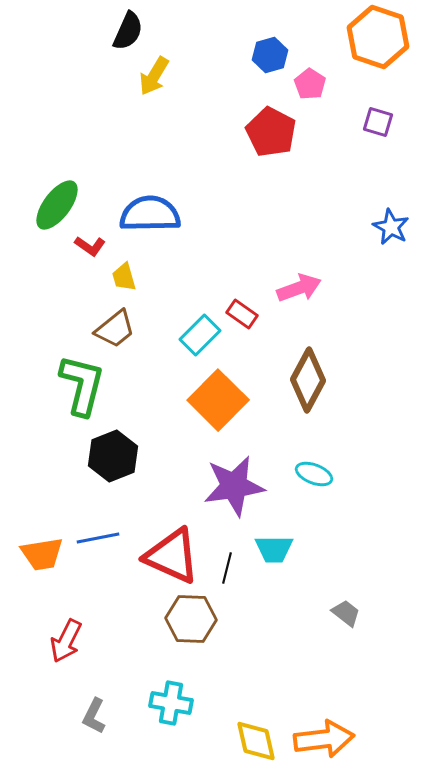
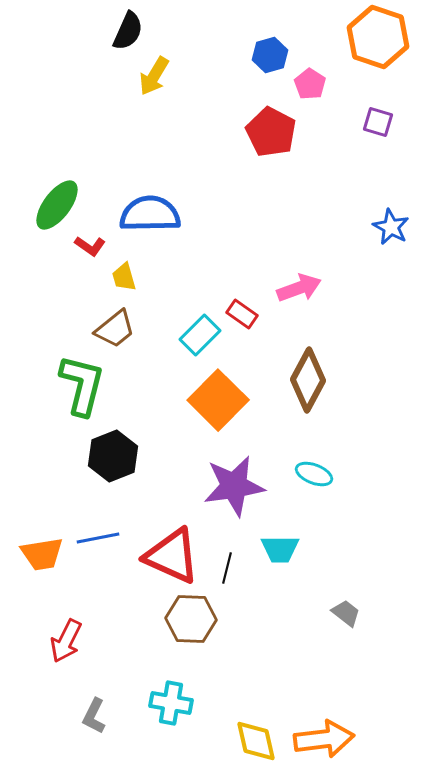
cyan trapezoid: moved 6 px right
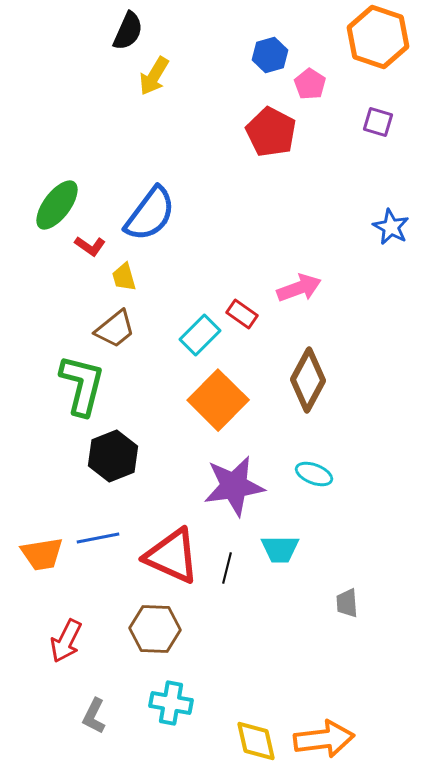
blue semicircle: rotated 128 degrees clockwise
gray trapezoid: moved 1 px right, 10 px up; rotated 132 degrees counterclockwise
brown hexagon: moved 36 px left, 10 px down
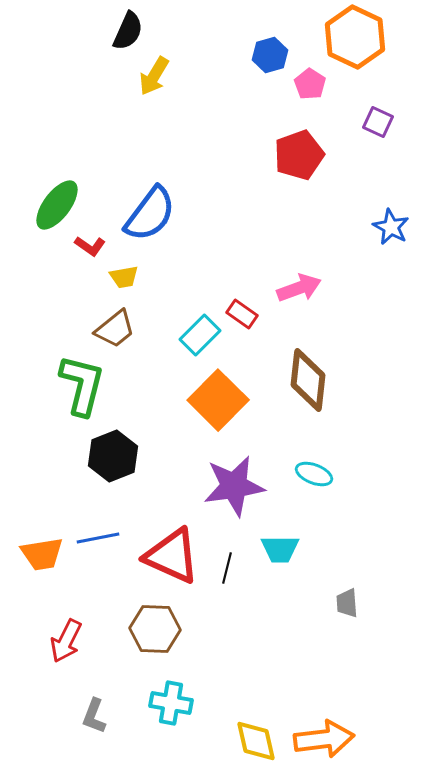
orange hexagon: moved 23 px left; rotated 6 degrees clockwise
purple square: rotated 8 degrees clockwise
red pentagon: moved 28 px right, 23 px down; rotated 24 degrees clockwise
yellow trapezoid: rotated 84 degrees counterclockwise
brown diamond: rotated 22 degrees counterclockwise
gray L-shape: rotated 6 degrees counterclockwise
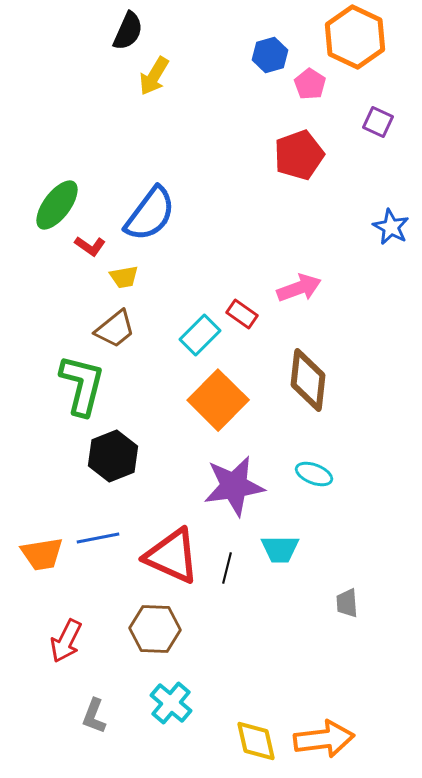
cyan cross: rotated 30 degrees clockwise
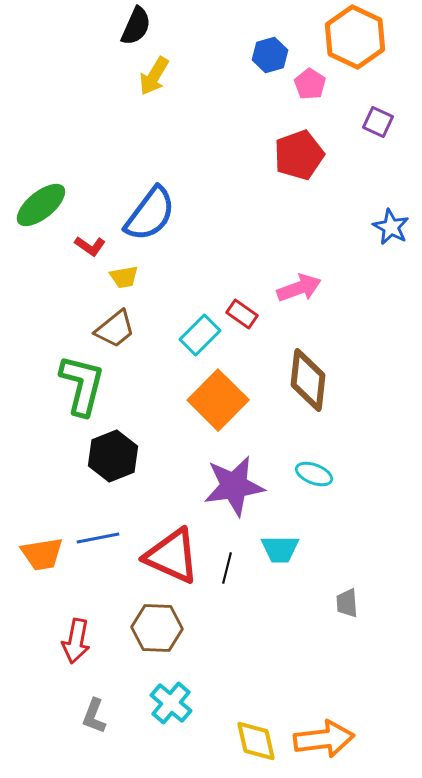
black semicircle: moved 8 px right, 5 px up
green ellipse: moved 16 px left; rotated 14 degrees clockwise
brown hexagon: moved 2 px right, 1 px up
red arrow: moved 10 px right; rotated 15 degrees counterclockwise
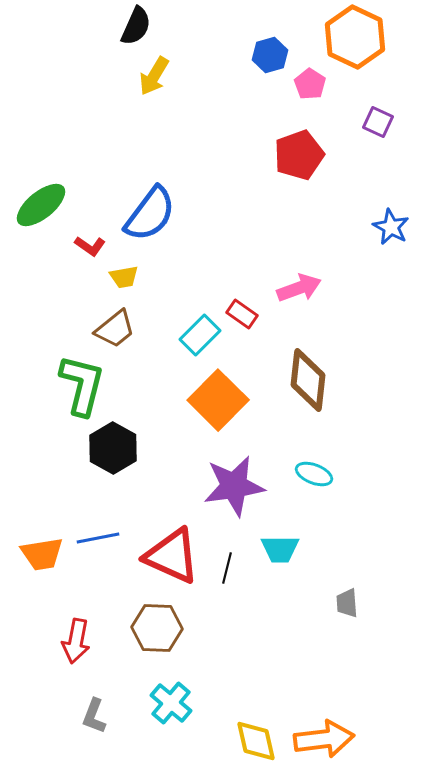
black hexagon: moved 8 px up; rotated 9 degrees counterclockwise
